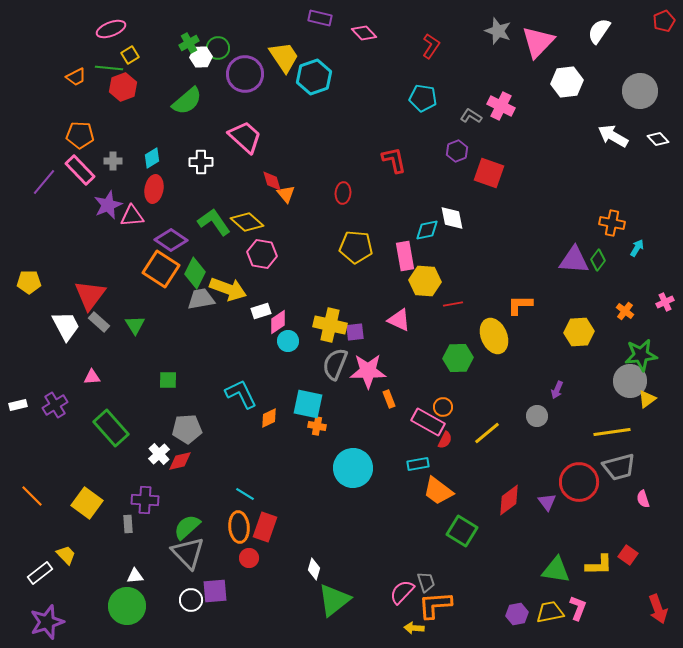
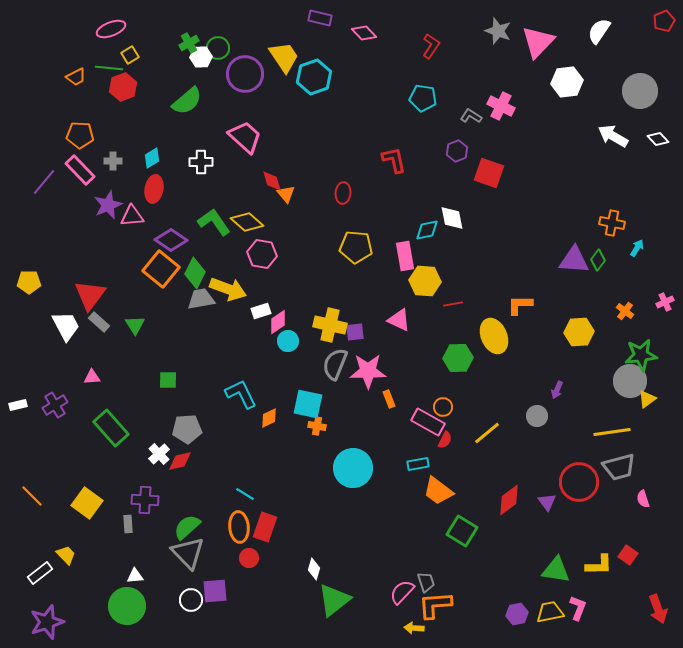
orange square at (161, 269): rotated 6 degrees clockwise
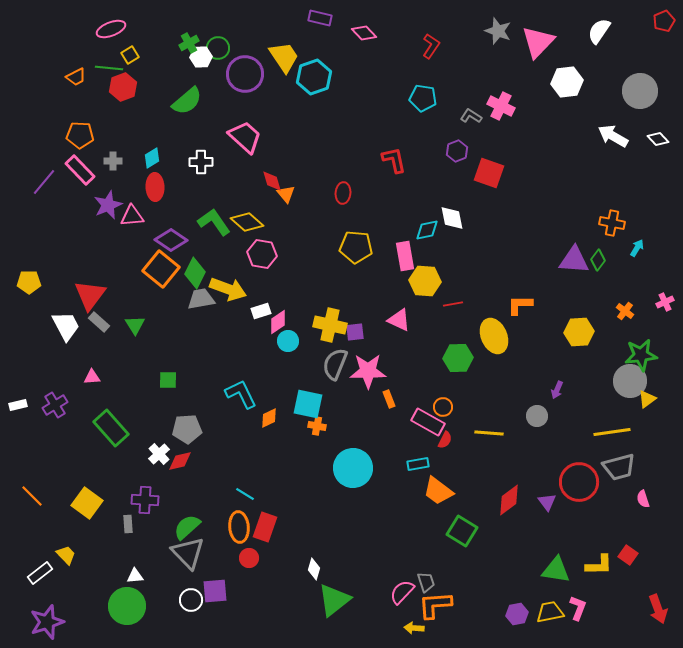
red ellipse at (154, 189): moved 1 px right, 2 px up; rotated 12 degrees counterclockwise
yellow line at (487, 433): moved 2 px right; rotated 44 degrees clockwise
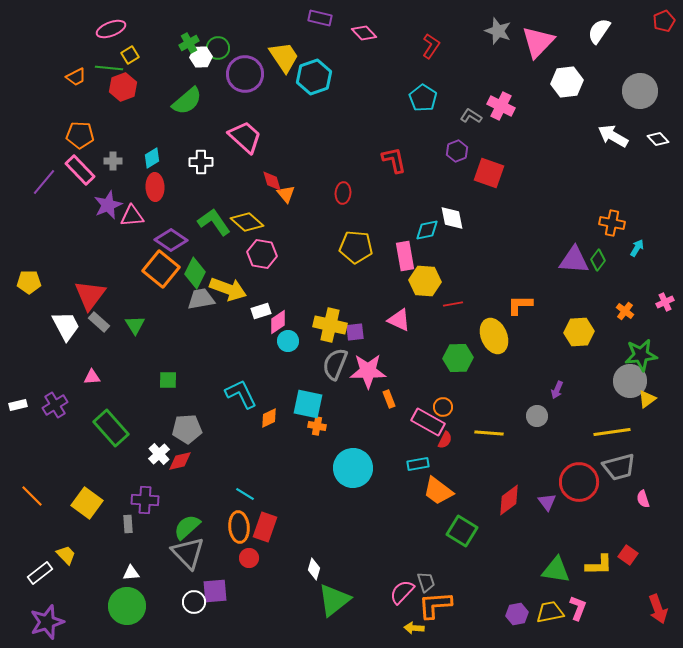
cyan pentagon at (423, 98): rotated 24 degrees clockwise
white triangle at (135, 576): moved 4 px left, 3 px up
white circle at (191, 600): moved 3 px right, 2 px down
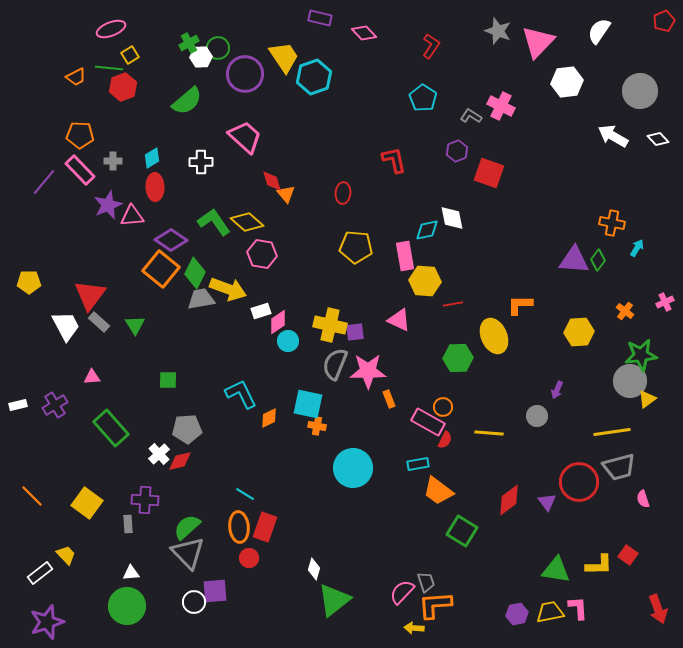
pink L-shape at (578, 608): rotated 25 degrees counterclockwise
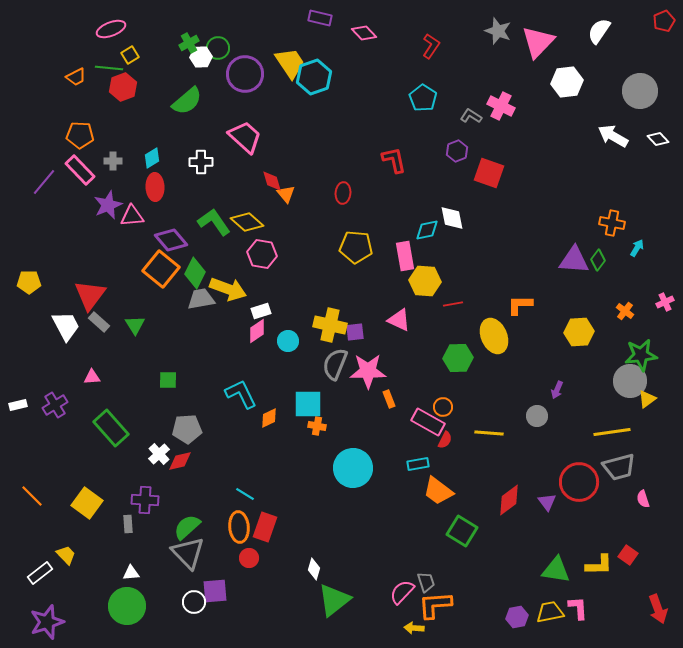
yellow trapezoid at (284, 57): moved 6 px right, 6 px down
purple diamond at (171, 240): rotated 16 degrees clockwise
pink diamond at (278, 322): moved 21 px left, 9 px down
cyan square at (308, 404): rotated 12 degrees counterclockwise
purple hexagon at (517, 614): moved 3 px down
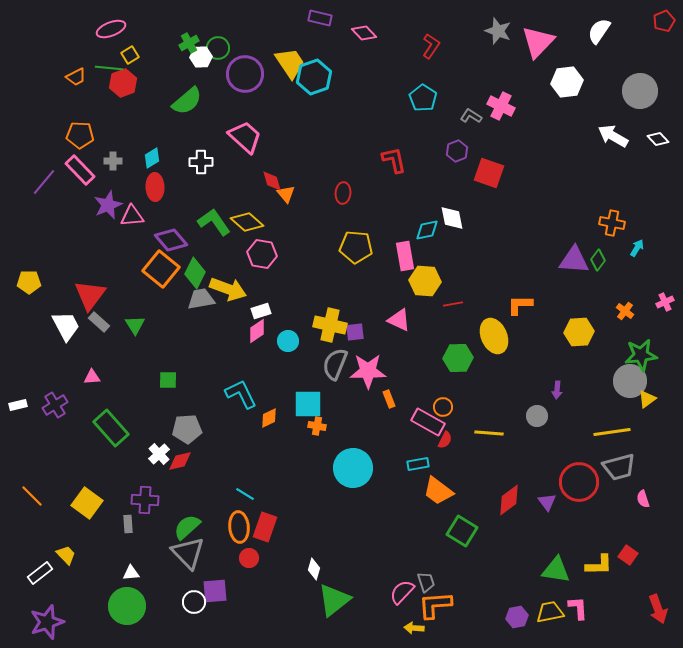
red hexagon at (123, 87): moved 4 px up
purple arrow at (557, 390): rotated 18 degrees counterclockwise
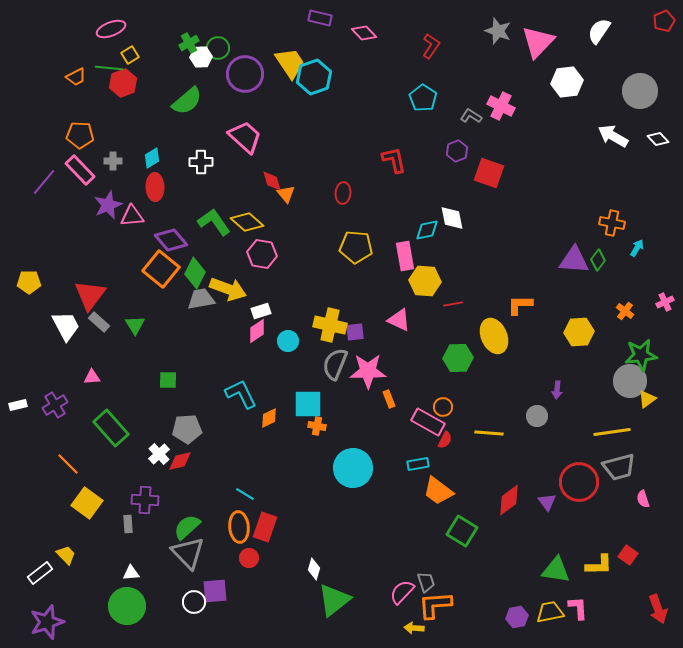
orange line at (32, 496): moved 36 px right, 32 px up
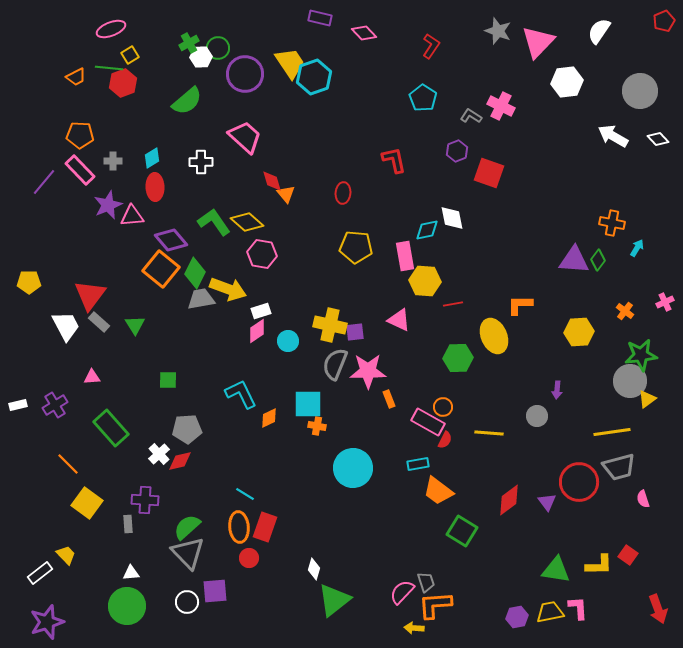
white circle at (194, 602): moved 7 px left
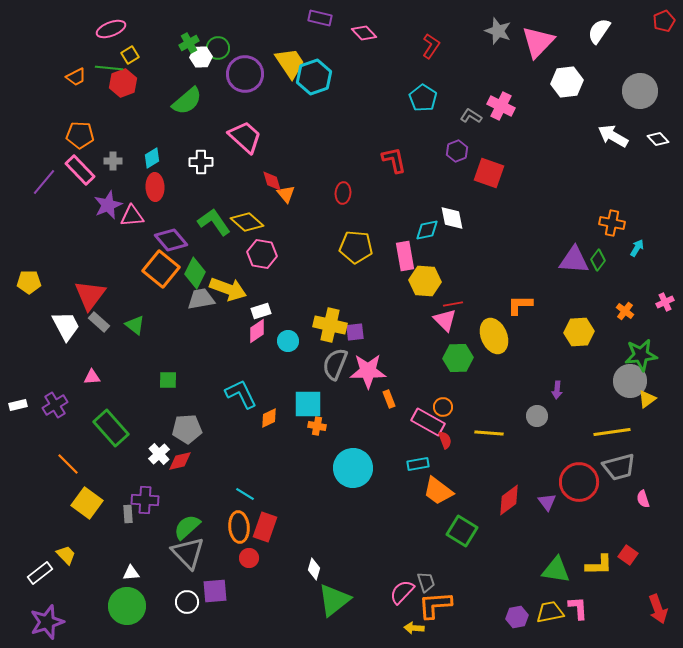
pink triangle at (399, 320): moved 46 px right; rotated 20 degrees clockwise
green triangle at (135, 325): rotated 20 degrees counterclockwise
red semicircle at (445, 440): rotated 48 degrees counterclockwise
gray rectangle at (128, 524): moved 10 px up
